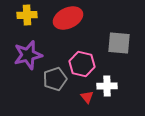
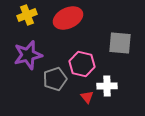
yellow cross: rotated 18 degrees counterclockwise
gray square: moved 1 px right
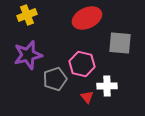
red ellipse: moved 19 px right
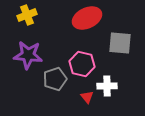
purple star: rotated 20 degrees clockwise
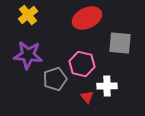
yellow cross: moved 1 px right; rotated 18 degrees counterclockwise
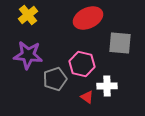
red ellipse: moved 1 px right
red triangle: rotated 16 degrees counterclockwise
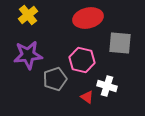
red ellipse: rotated 12 degrees clockwise
purple star: rotated 12 degrees counterclockwise
pink hexagon: moved 4 px up
white cross: rotated 18 degrees clockwise
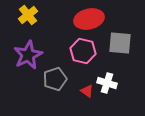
red ellipse: moved 1 px right, 1 px down
purple star: rotated 20 degrees counterclockwise
pink hexagon: moved 1 px right, 9 px up
white cross: moved 3 px up
red triangle: moved 6 px up
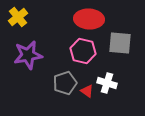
yellow cross: moved 10 px left, 2 px down
red ellipse: rotated 16 degrees clockwise
purple star: rotated 16 degrees clockwise
gray pentagon: moved 10 px right, 4 px down
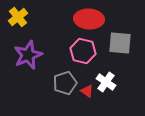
purple star: rotated 12 degrees counterclockwise
white cross: moved 1 px left, 1 px up; rotated 18 degrees clockwise
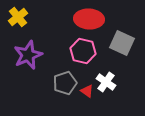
gray square: moved 2 px right; rotated 20 degrees clockwise
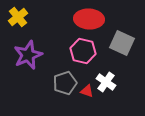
red triangle: rotated 16 degrees counterclockwise
